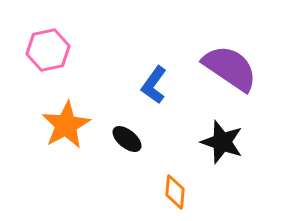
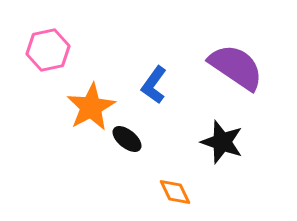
purple semicircle: moved 6 px right, 1 px up
orange star: moved 25 px right, 18 px up
orange diamond: rotated 32 degrees counterclockwise
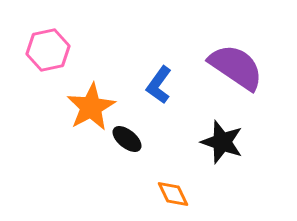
blue L-shape: moved 5 px right
orange diamond: moved 2 px left, 2 px down
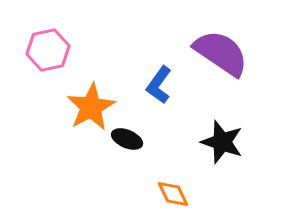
purple semicircle: moved 15 px left, 14 px up
black ellipse: rotated 16 degrees counterclockwise
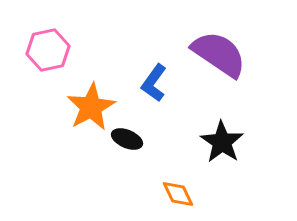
purple semicircle: moved 2 px left, 1 px down
blue L-shape: moved 5 px left, 2 px up
black star: rotated 15 degrees clockwise
orange diamond: moved 5 px right
